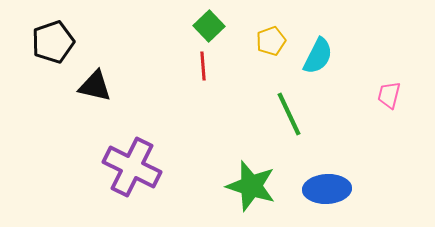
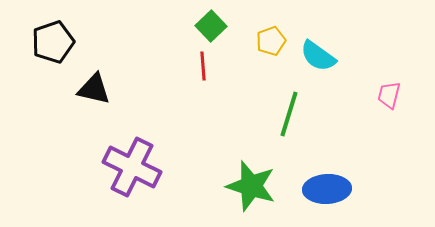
green square: moved 2 px right
cyan semicircle: rotated 99 degrees clockwise
black triangle: moved 1 px left, 3 px down
green line: rotated 42 degrees clockwise
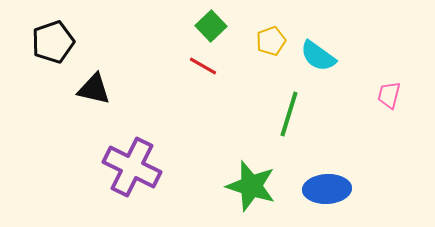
red line: rotated 56 degrees counterclockwise
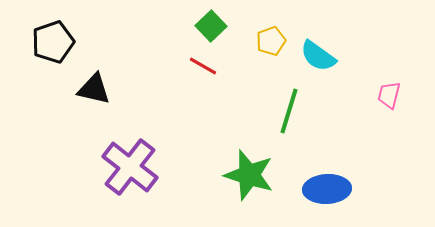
green line: moved 3 px up
purple cross: moved 2 px left; rotated 12 degrees clockwise
green star: moved 2 px left, 11 px up
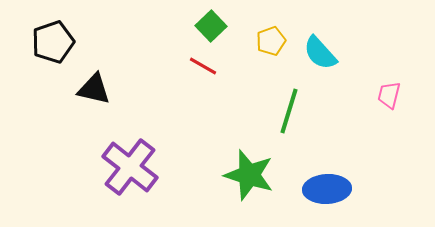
cyan semicircle: moved 2 px right, 3 px up; rotated 12 degrees clockwise
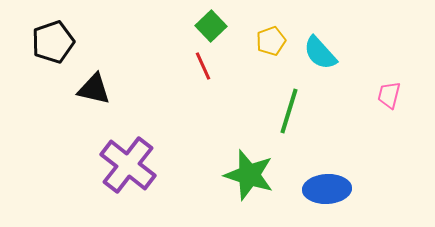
red line: rotated 36 degrees clockwise
purple cross: moved 2 px left, 2 px up
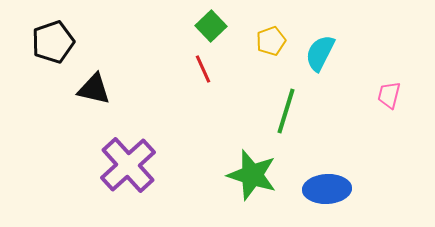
cyan semicircle: rotated 69 degrees clockwise
red line: moved 3 px down
green line: moved 3 px left
purple cross: rotated 10 degrees clockwise
green star: moved 3 px right
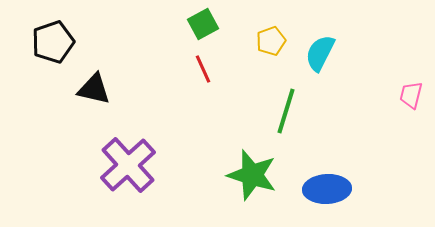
green square: moved 8 px left, 2 px up; rotated 16 degrees clockwise
pink trapezoid: moved 22 px right
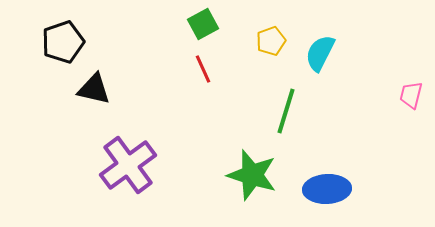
black pentagon: moved 10 px right
purple cross: rotated 6 degrees clockwise
